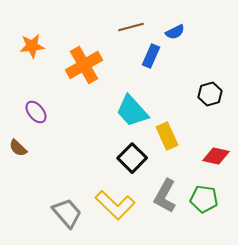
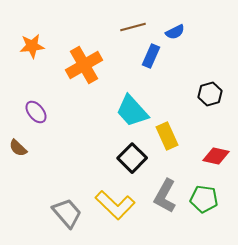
brown line: moved 2 px right
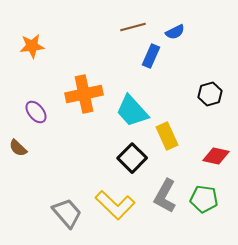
orange cross: moved 29 px down; rotated 18 degrees clockwise
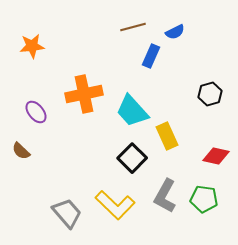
brown semicircle: moved 3 px right, 3 px down
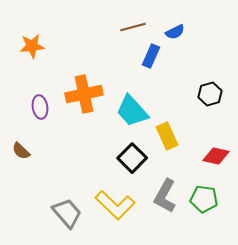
purple ellipse: moved 4 px right, 5 px up; rotated 30 degrees clockwise
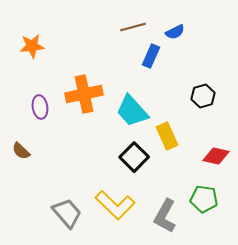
black hexagon: moved 7 px left, 2 px down
black square: moved 2 px right, 1 px up
gray L-shape: moved 20 px down
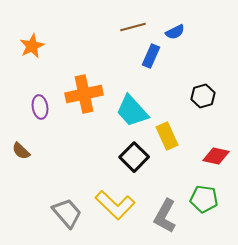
orange star: rotated 20 degrees counterclockwise
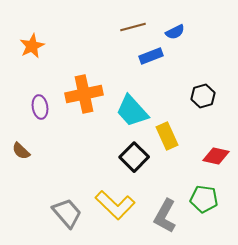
blue rectangle: rotated 45 degrees clockwise
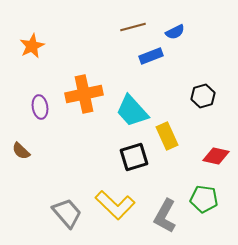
black square: rotated 28 degrees clockwise
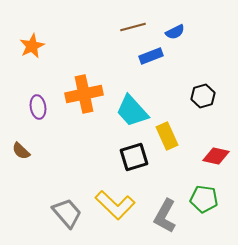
purple ellipse: moved 2 px left
